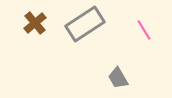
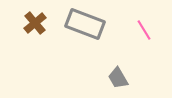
gray rectangle: rotated 54 degrees clockwise
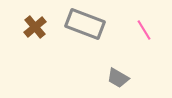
brown cross: moved 4 px down
gray trapezoid: rotated 30 degrees counterclockwise
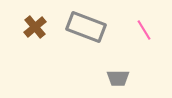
gray rectangle: moved 1 px right, 3 px down
gray trapezoid: rotated 30 degrees counterclockwise
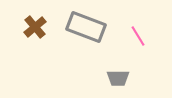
pink line: moved 6 px left, 6 px down
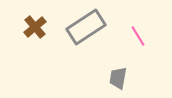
gray rectangle: rotated 54 degrees counterclockwise
gray trapezoid: rotated 100 degrees clockwise
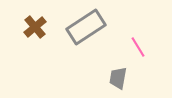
pink line: moved 11 px down
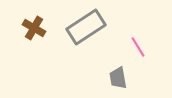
brown cross: moved 1 px left, 1 px down; rotated 20 degrees counterclockwise
gray trapezoid: rotated 20 degrees counterclockwise
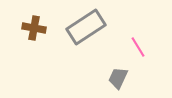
brown cross: rotated 20 degrees counterclockwise
gray trapezoid: rotated 35 degrees clockwise
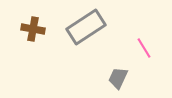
brown cross: moved 1 px left, 1 px down
pink line: moved 6 px right, 1 px down
